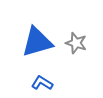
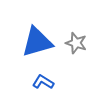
blue L-shape: moved 1 px right, 1 px up
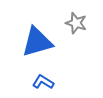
gray star: moved 20 px up
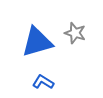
gray star: moved 1 px left, 10 px down
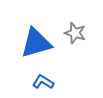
blue triangle: moved 1 px left, 1 px down
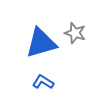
blue triangle: moved 5 px right
